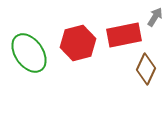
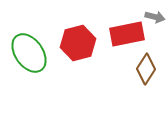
gray arrow: rotated 72 degrees clockwise
red rectangle: moved 3 px right, 1 px up
brown diamond: rotated 8 degrees clockwise
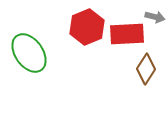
red rectangle: rotated 8 degrees clockwise
red hexagon: moved 9 px right, 16 px up; rotated 8 degrees counterclockwise
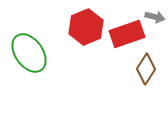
red hexagon: moved 1 px left
red rectangle: rotated 16 degrees counterclockwise
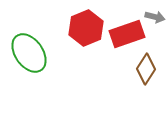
red hexagon: moved 1 px down
